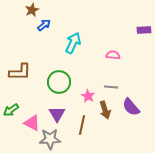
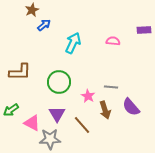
pink semicircle: moved 14 px up
brown line: rotated 54 degrees counterclockwise
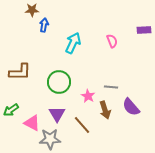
brown star: rotated 24 degrees clockwise
blue arrow: rotated 40 degrees counterclockwise
pink semicircle: moved 1 px left; rotated 64 degrees clockwise
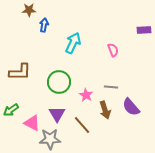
brown star: moved 3 px left
pink semicircle: moved 1 px right, 9 px down
pink star: moved 2 px left, 1 px up
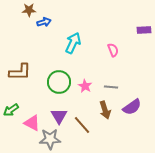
blue arrow: moved 3 px up; rotated 64 degrees clockwise
pink star: moved 1 px left, 9 px up
purple semicircle: moved 1 px right; rotated 84 degrees counterclockwise
purple triangle: moved 2 px right, 2 px down
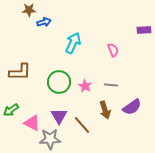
gray line: moved 2 px up
